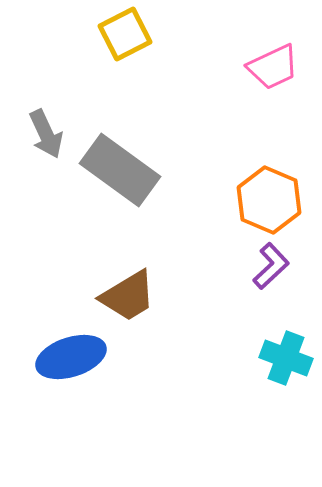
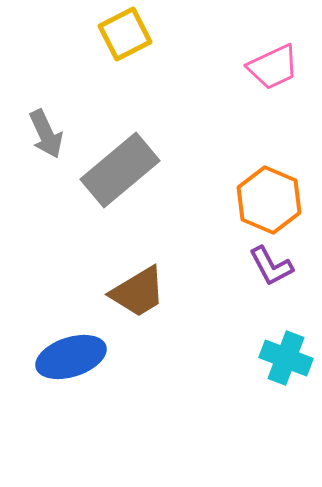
gray rectangle: rotated 76 degrees counterclockwise
purple L-shape: rotated 105 degrees clockwise
brown trapezoid: moved 10 px right, 4 px up
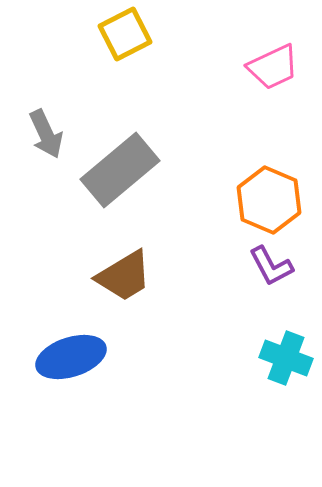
brown trapezoid: moved 14 px left, 16 px up
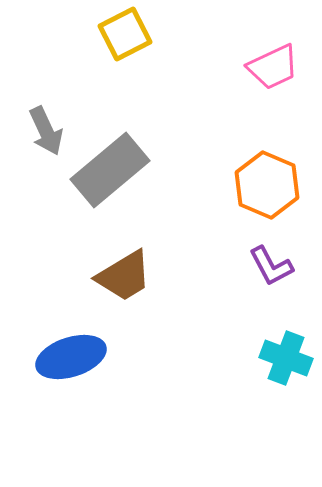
gray arrow: moved 3 px up
gray rectangle: moved 10 px left
orange hexagon: moved 2 px left, 15 px up
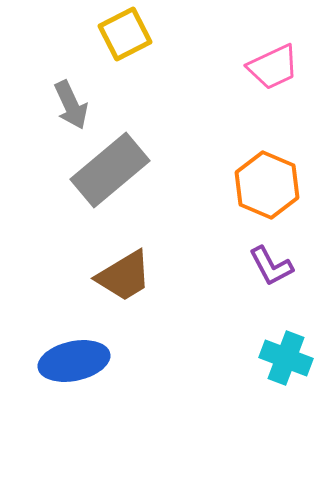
gray arrow: moved 25 px right, 26 px up
blue ellipse: moved 3 px right, 4 px down; rotated 6 degrees clockwise
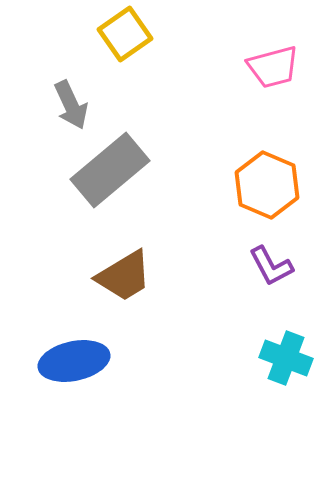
yellow square: rotated 8 degrees counterclockwise
pink trapezoid: rotated 10 degrees clockwise
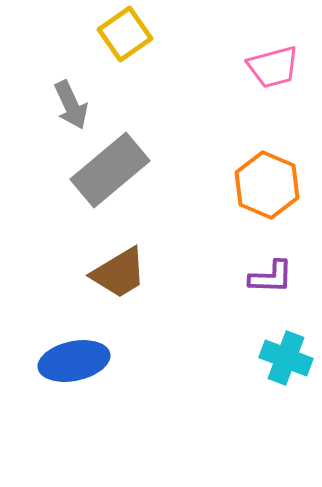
purple L-shape: moved 11 px down; rotated 60 degrees counterclockwise
brown trapezoid: moved 5 px left, 3 px up
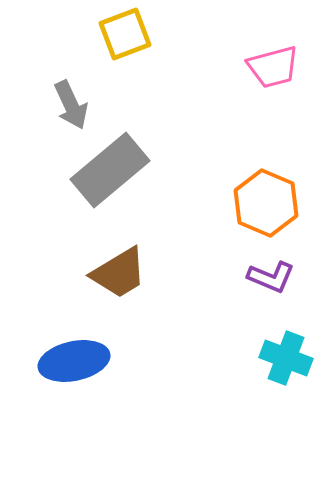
yellow square: rotated 14 degrees clockwise
orange hexagon: moved 1 px left, 18 px down
purple L-shape: rotated 21 degrees clockwise
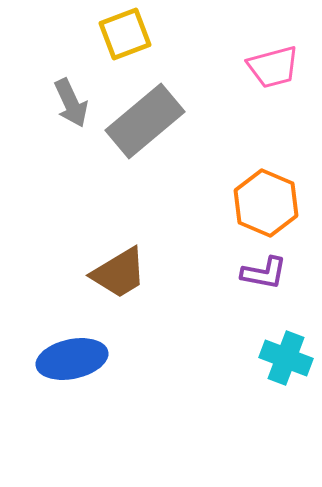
gray arrow: moved 2 px up
gray rectangle: moved 35 px right, 49 px up
purple L-shape: moved 7 px left, 4 px up; rotated 12 degrees counterclockwise
blue ellipse: moved 2 px left, 2 px up
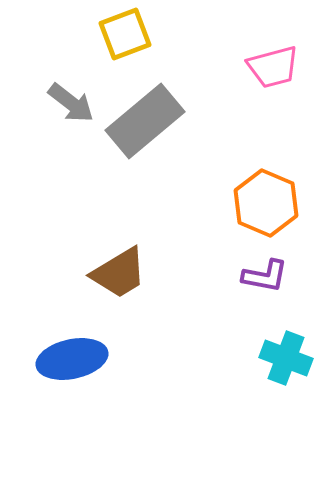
gray arrow: rotated 27 degrees counterclockwise
purple L-shape: moved 1 px right, 3 px down
